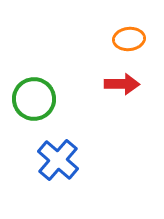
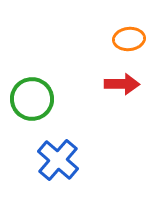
green circle: moved 2 px left
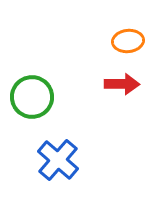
orange ellipse: moved 1 px left, 2 px down
green circle: moved 2 px up
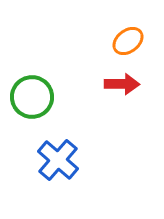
orange ellipse: rotated 32 degrees counterclockwise
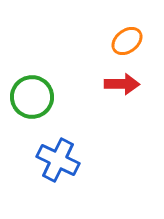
orange ellipse: moved 1 px left
blue cross: rotated 15 degrees counterclockwise
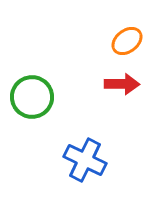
blue cross: moved 27 px right
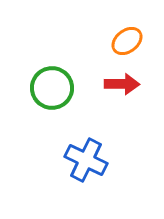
green circle: moved 20 px right, 9 px up
blue cross: moved 1 px right
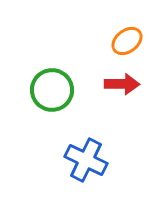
green circle: moved 2 px down
